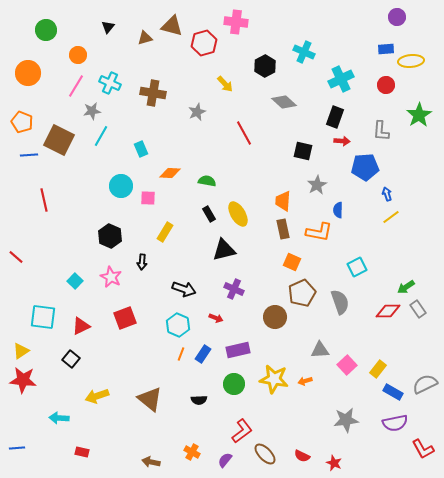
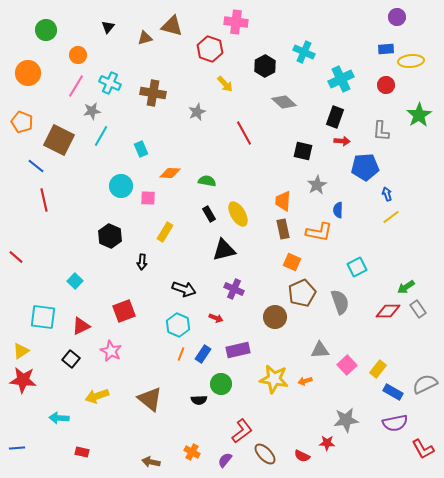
red hexagon at (204, 43): moved 6 px right, 6 px down; rotated 25 degrees counterclockwise
blue line at (29, 155): moved 7 px right, 11 px down; rotated 42 degrees clockwise
pink star at (111, 277): moved 74 px down
red square at (125, 318): moved 1 px left, 7 px up
green circle at (234, 384): moved 13 px left
red star at (334, 463): moved 7 px left, 20 px up; rotated 21 degrees counterclockwise
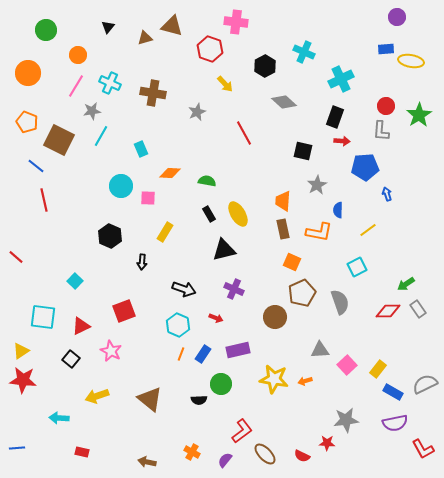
yellow ellipse at (411, 61): rotated 15 degrees clockwise
red circle at (386, 85): moved 21 px down
orange pentagon at (22, 122): moved 5 px right
yellow line at (391, 217): moved 23 px left, 13 px down
green arrow at (406, 287): moved 3 px up
brown arrow at (151, 462): moved 4 px left
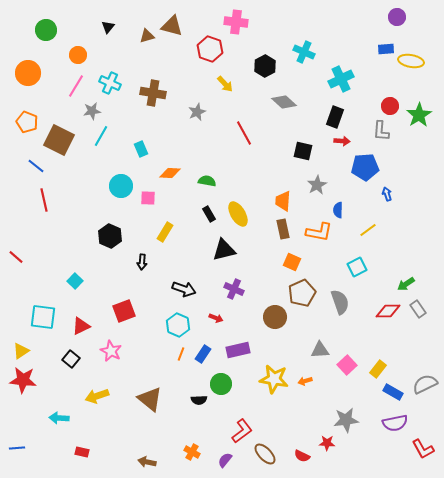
brown triangle at (145, 38): moved 2 px right, 2 px up
red circle at (386, 106): moved 4 px right
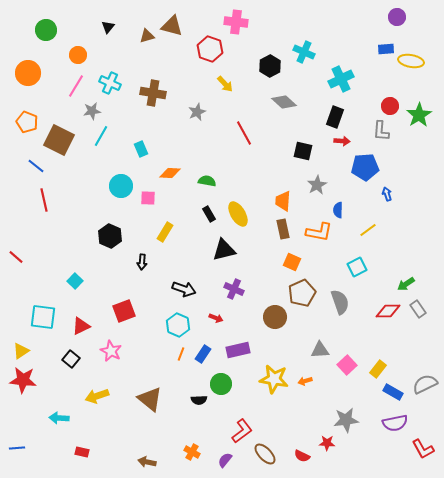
black hexagon at (265, 66): moved 5 px right
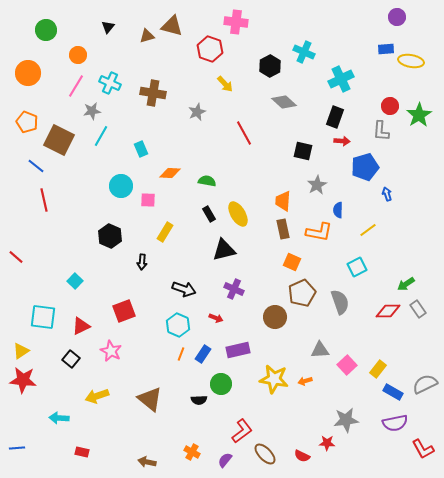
blue pentagon at (365, 167): rotated 12 degrees counterclockwise
pink square at (148, 198): moved 2 px down
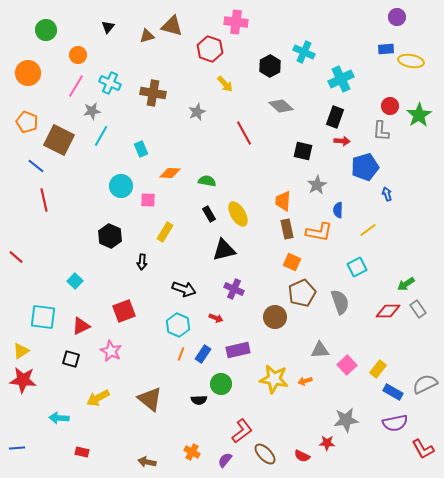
gray diamond at (284, 102): moved 3 px left, 4 px down
brown rectangle at (283, 229): moved 4 px right
black square at (71, 359): rotated 24 degrees counterclockwise
yellow arrow at (97, 396): moved 1 px right, 2 px down; rotated 10 degrees counterclockwise
